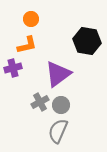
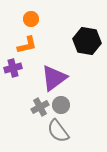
purple triangle: moved 4 px left, 4 px down
gray cross: moved 5 px down
gray semicircle: rotated 60 degrees counterclockwise
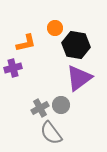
orange circle: moved 24 px right, 9 px down
black hexagon: moved 11 px left, 4 px down
orange L-shape: moved 1 px left, 2 px up
purple triangle: moved 25 px right
gray cross: moved 1 px down
gray semicircle: moved 7 px left, 2 px down
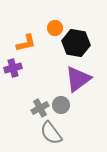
black hexagon: moved 2 px up
purple triangle: moved 1 px left, 1 px down
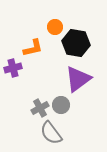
orange circle: moved 1 px up
orange L-shape: moved 7 px right, 5 px down
